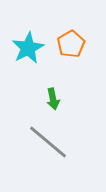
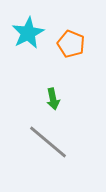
orange pentagon: rotated 20 degrees counterclockwise
cyan star: moved 15 px up
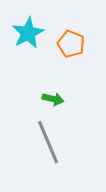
green arrow: rotated 65 degrees counterclockwise
gray line: rotated 27 degrees clockwise
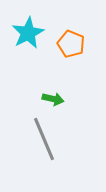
gray line: moved 4 px left, 3 px up
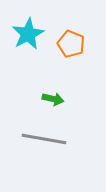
cyan star: moved 1 px down
gray line: rotated 57 degrees counterclockwise
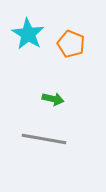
cyan star: rotated 12 degrees counterclockwise
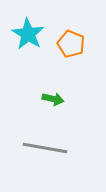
gray line: moved 1 px right, 9 px down
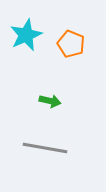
cyan star: moved 2 px left, 1 px down; rotated 16 degrees clockwise
green arrow: moved 3 px left, 2 px down
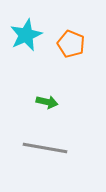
green arrow: moved 3 px left, 1 px down
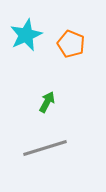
green arrow: rotated 75 degrees counterclockwise
gray line: rotated 27 degrees counterclockwise
